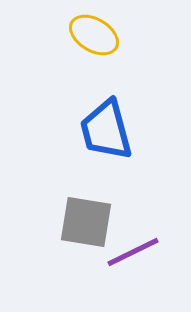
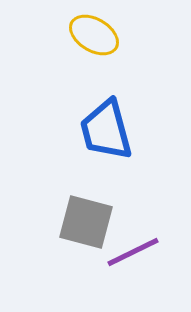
gray square: rotated 6 degrees clockwise
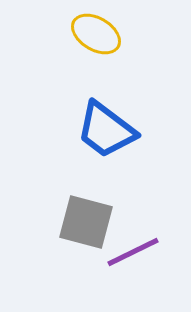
yellow ellipse: moved 2 px right, 1 px up
blue trapezoid: rotated 38 degrees counterclockwise
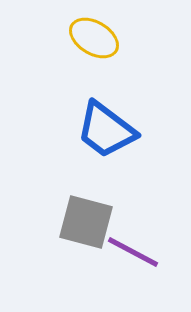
yellow ellipse: moved 2 px left, 4 px down
purple line: rotated 54 degrees clockwise
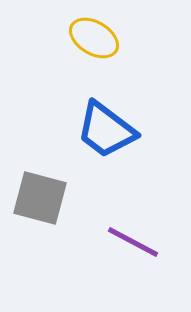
gray square: moved 46 px left, 24 px up
purple line: moved 10 px up
